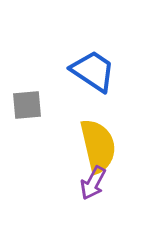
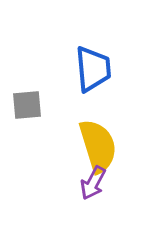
blue trapezoid: moved 2 px up; rotated 51 degrees clockwise
yellow semicircle: rotated 4 degrees counterclockwise
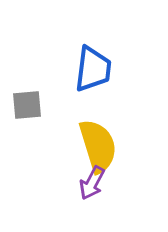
blue trapezoid: rotated 12 degrees clockwise
purple arrow: moved 1 px left
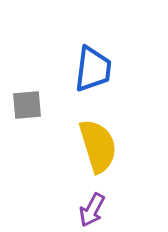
purple arrow: moved 27 px down
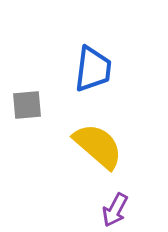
yellow semicircle: rotated 32 degrees counterclockwise
purple arrow: moved 23 px right
